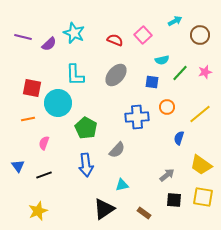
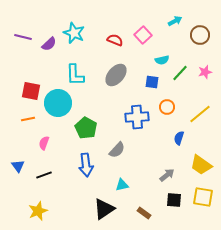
red square: moved 1 px left, 3 px down
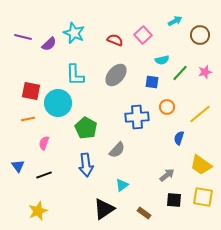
cyan triangle: rotated 24 degrees counterclockwise
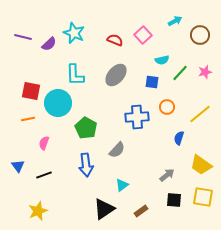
brown rectangle: moved 3 px left, 2 px up; rotated 72 degrees counterclockwise
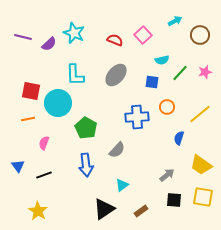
yellow star: rotated 18 degrees counterclockwise
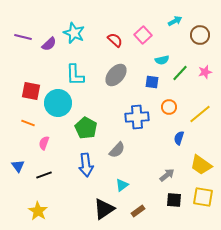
red semicircle: rotated 21 degrees clockwise
orange circle: moved 2 px right
orange line: moved 4 px down; rotated 32 degrees clockwise
brown rectangle: moved 3 px left
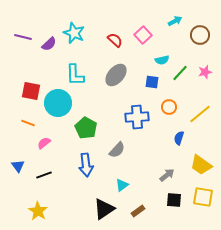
pink semicircle: rotated 32 degrees clockwise
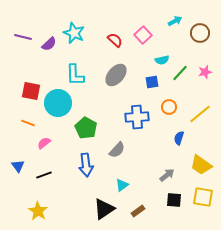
brown circle: moved 2 px up
blue square: rotated 16 degrees counterclockwise
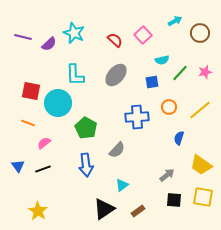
yellow line: moved 4 px up
black line: moved 1 px left, 6 px up
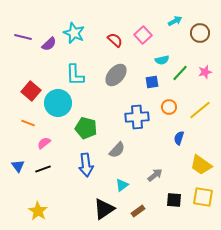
red square: rotated 30 degrees clockwise
green pentagon: rotated 15 degrees counterclockwise
gray arrow: moved 12 px left
